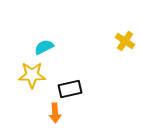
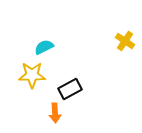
black rectangle: rotated 15 degrees counterclockwise
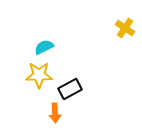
yellow cross: moved 13 px up
yellow star: moved 7 px right
